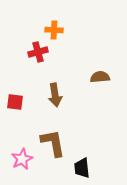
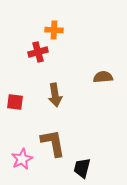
brown semicircle: moved 3 px right
black trapezoid: rotated 20 degrees clockwise
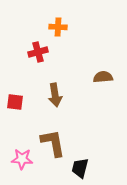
orange cross: moved 4 px right, 3 px up
pink star: rotated 30 degrees clockwise
black trapezoid: moved 2 px left
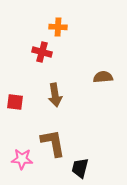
red cross: moved 4 px right; rotated 30 degrees clockwise
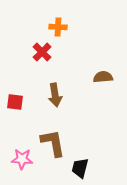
red cross: rotated 30 degrees clockwise
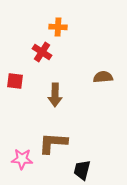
red cross: rotated 12 degrees counterclockwise
brown arrow: rotated 10 degrees clockwise
red square: moved 21 px up
brown L-shape: rotated 76 degrees counterclockwise
black trapezoid: moved 2 px right, 2 px down
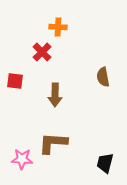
red cross: rotated 12 degrees clockwise
brown semicircle: rotated 96 degrees counterclockwise
black trapezoid: moved 23 px right, 7 px up
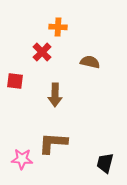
brown semicircle: moved 13 px left, 15 px up; rotated 114 degrees clockwise
